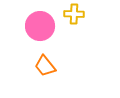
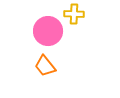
pink circle: moved 8 px right, 5 px down
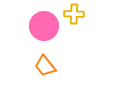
pink circle: moved 4 px left, 5 px up
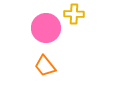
pink circle: moved 2 px right, 2 px down
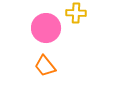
yellow cross: moved 2 px right, 1 px up
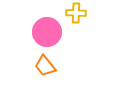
pink circle: moved 1 px right, 4 px down
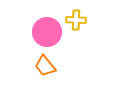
yellow cross: moved 7 px down
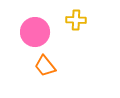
pink circle: moved 12 px left
